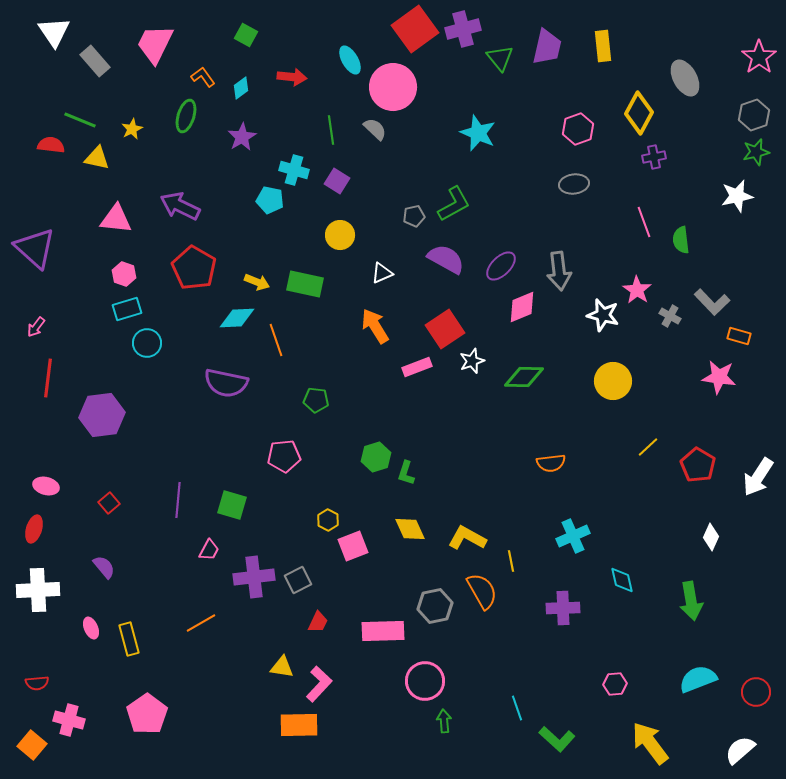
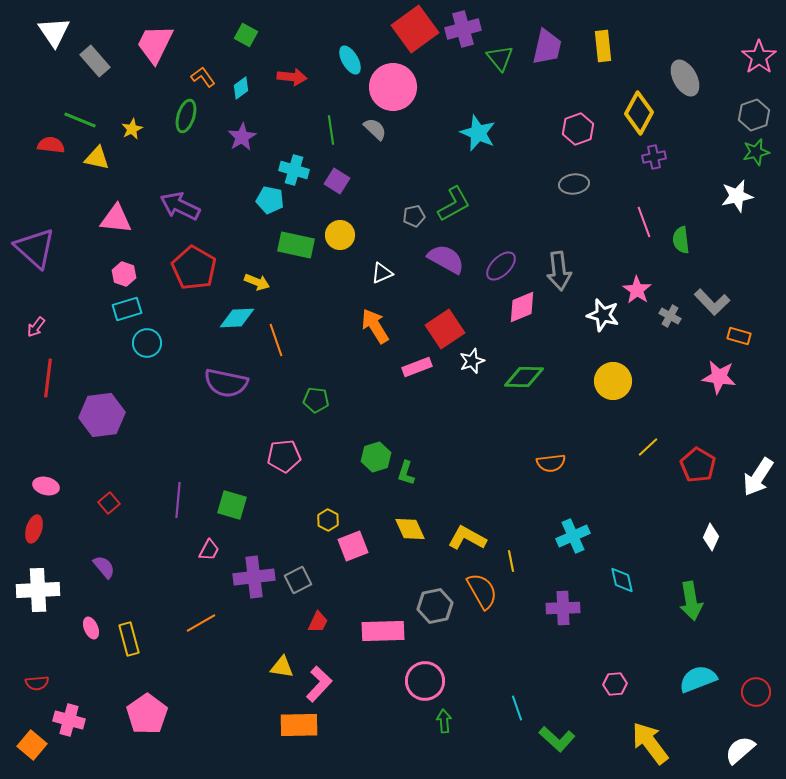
green rectangle at (305, 284): moved 9 px left, 39 px up
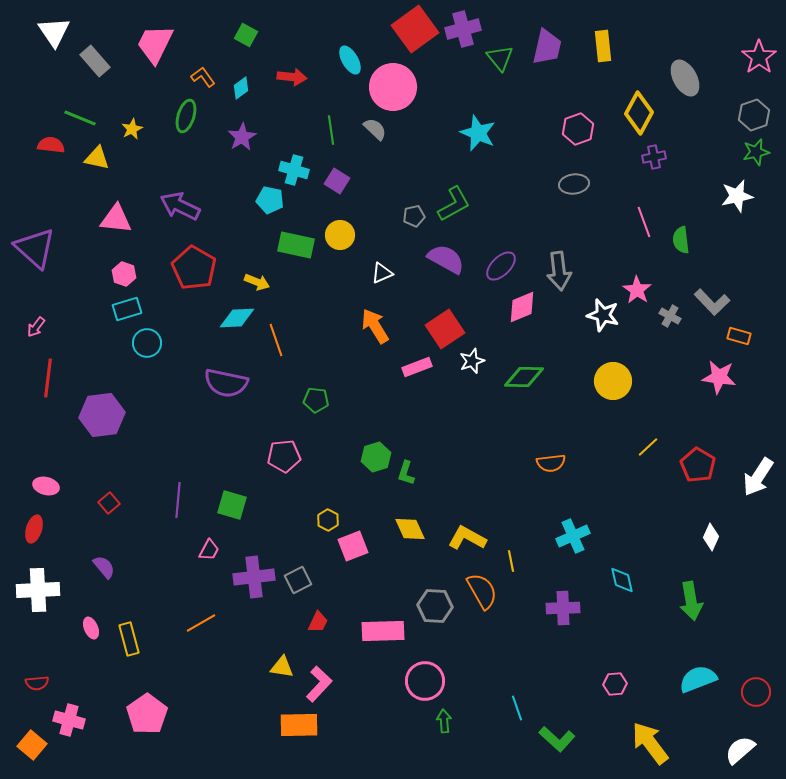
green line at (80, 120): moved 2 px up
gray hexagon at (435, 606): rotated 16 degrees clockwise
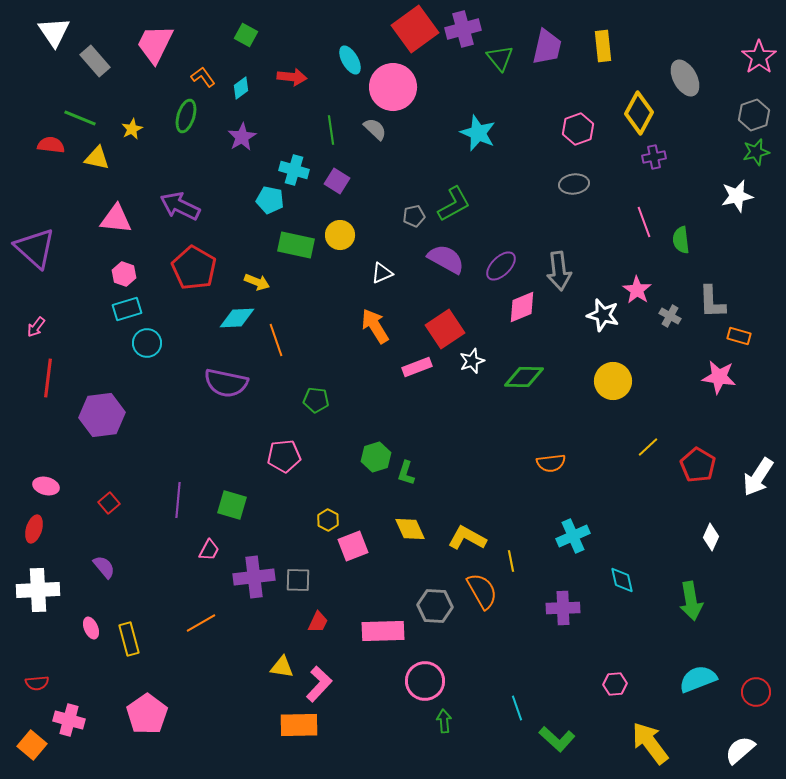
gray L-shape at (712, 302): rotated 42 degrees clockwise
gray square at (298, 580): rotated 28 degrees clockwise
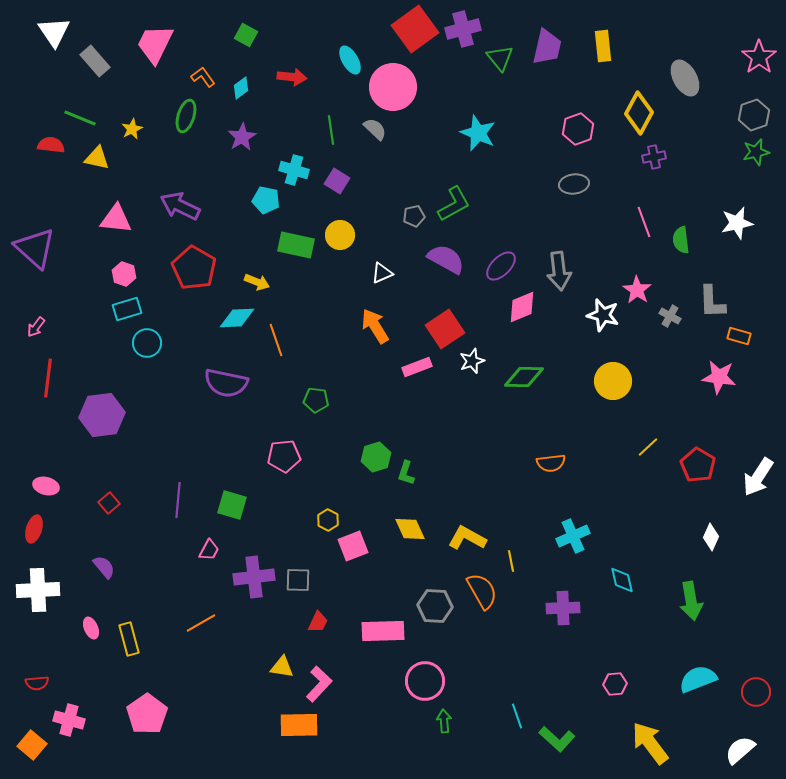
white star at (737, 196): moved 27 px down
cyan pentagon at (270, 200): moved 4 px left
cyan line at (517, 708): moved 8 px down
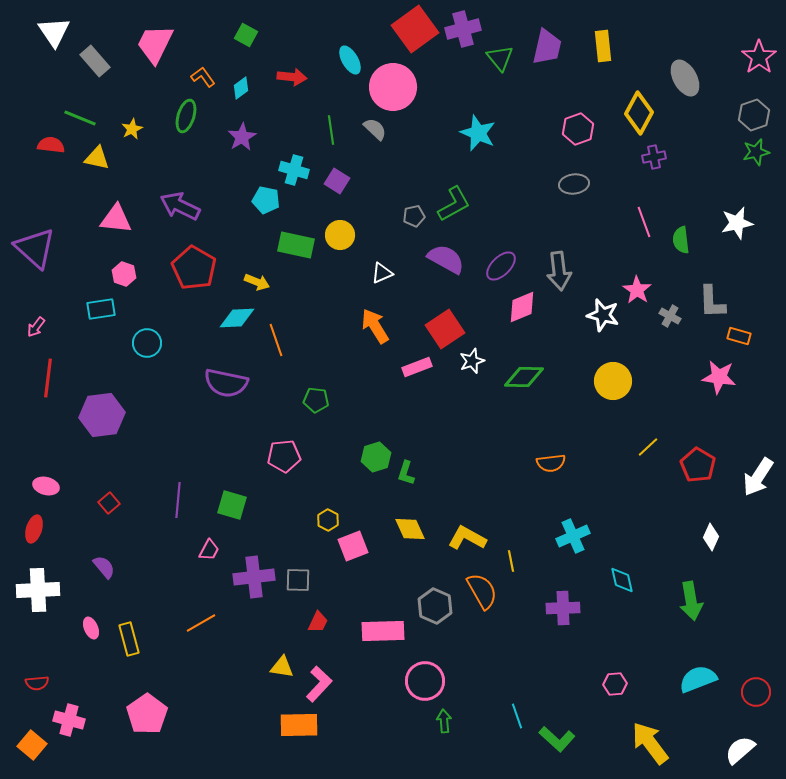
cyan rectangle at (127, 309): moved 26 px left; rotated 8 degrees clockwise
gray hexagon at (435, 606): rotated 20 degrees clockwise
